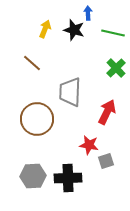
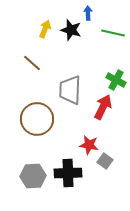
black star: moved 3 px left
green cross: moved 12 px down; rotated 18 degrees counterclockwise
gray trapezoid: moved 2 px up
red arrow: moved 4 px left, 5 px up
gray square: moved 1 px left; rotated 35 degrees counterclockwise
black cross: moved 5 px up
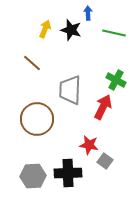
green line: moved 1 px right
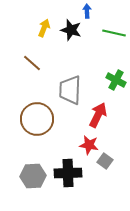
blue arrow: moved 1 px left, 2 px up
yellow arrow: moved 1 px left, 1 px up
red arrow: moved 5 px left, 8 px down
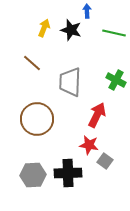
gray trapezoid: moved 8 px up
red arrow: moved 1 px left
gray hexagon: moved 1 px up
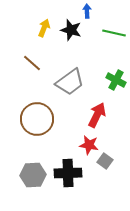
gray trapezoid: rotated 128 degrees counterclockwise
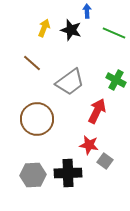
green line: rotated 10 degrees clockwise
red arrow: moved 4 px up
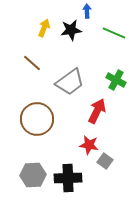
black star: rotated 25 degrees counterclockwise
black cross: moved 5 px down
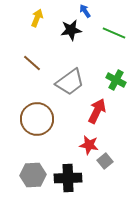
blue arrow: moved 2 px left; rotated 32 degrees counterclockwise
yellow arrow: moved 7 px left, 10 px up
gray square: rotated 14 degrees clockwise
